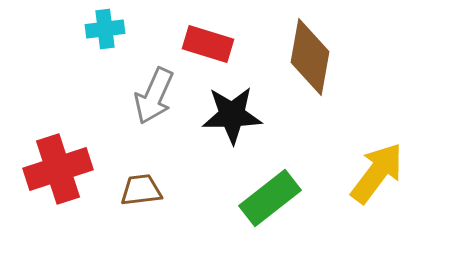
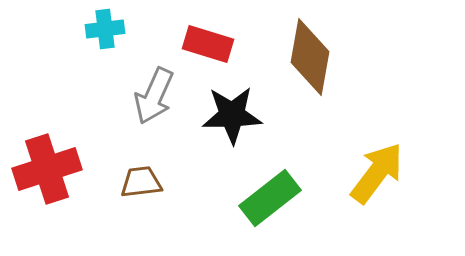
red cross: moved 11 px left
brown trapezoid: moved 8 px up
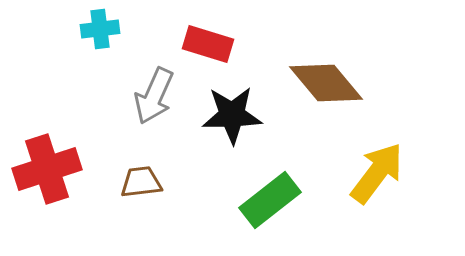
cyan cross: moved 5 px left
brown diamond: moved 16 px right, 26 px down; rotated 50 degrees counterclockwise
green rectangle: moved 2 px down
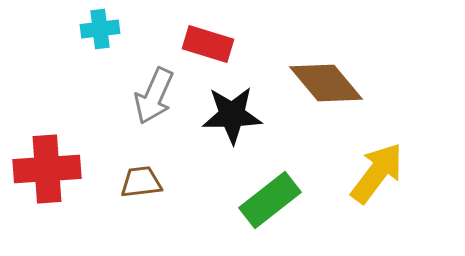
red cross: rotated 14 degrees clockwise
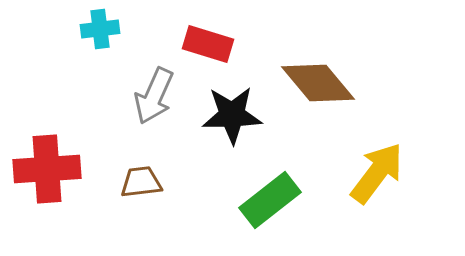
brown diamond: moved 8 px left
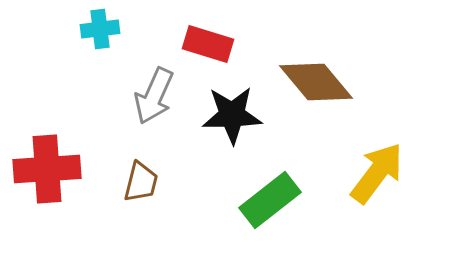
brown diamond: moved 2 px left, 1 px up
brown trapezoid: rotated 111 degrees clockwise
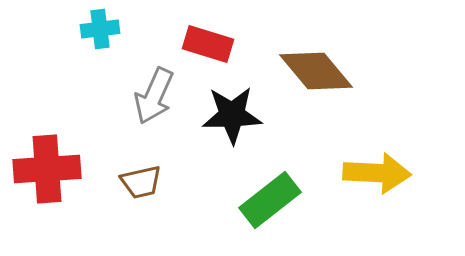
brown diamond: moved 11 px up
yellow arrow: rotated 56 degrees clockwise
brown trapezoid: rotated 63 degrees clockwise
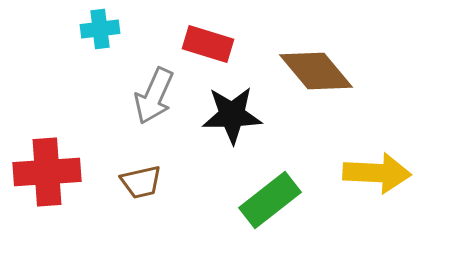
red cross: moved 3 px down
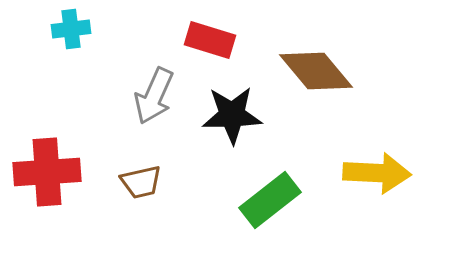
cyan cross: moved 29 px left
red rectangle: moved 2 px right, 4 px up
